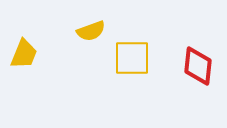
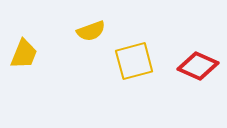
yellow square: moved 2 px right, 3 px down; rotated 15 degrees counterclockwise
red diamond: rotated 72 degrees counterclockwise
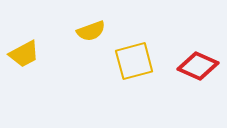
yellow trapezoid: rotated 40 degrees clockwise
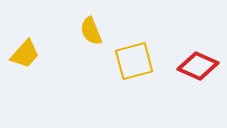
yellow semicircle: rotated 88 degrees clockwise
yellow trapezoid: moved 1 px right; rotated 20 degrees counterclockwise
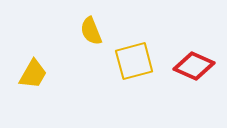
yellow trapezoid: moved 8 px right, 20 px down; rotated 12 degrees counterclockwise
red diamond: moved 4 px left
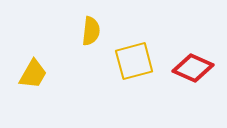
yellow semicircle: rotated 152 degrees counterclockwise
red diamond: moved 1 px left, 2 px down
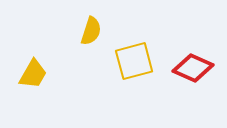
yellow semicircle: rotated 12 degrees clockwise
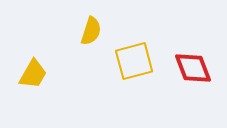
red diamond: rotated 45 degrees clockwise
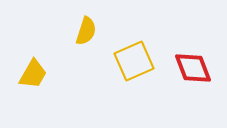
yellow semicircle: moved 5 px left
yellow square: rotated 9 degrees counterclockwise
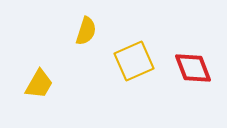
yellow trapezoid: moved 6 px right, 10 px down
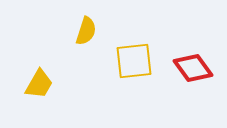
yellow square: rotated 18 degrees clockwise
red diamond: rotated 15 degrees counterclockwise
